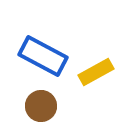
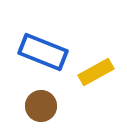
blue rectangle: moved 4 px up; rotated 6 degrees counterclockwise
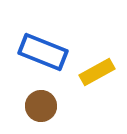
yellow rectangle: moved 1 px right
